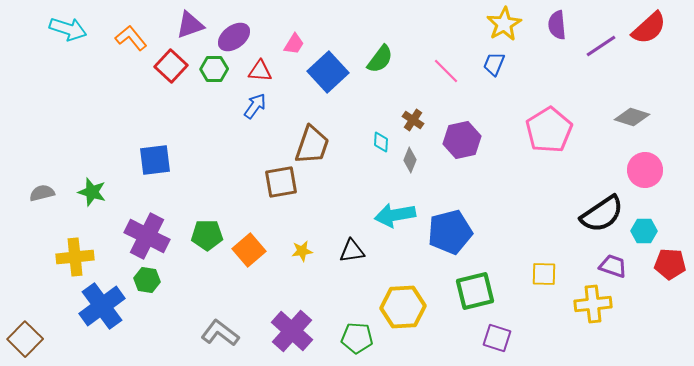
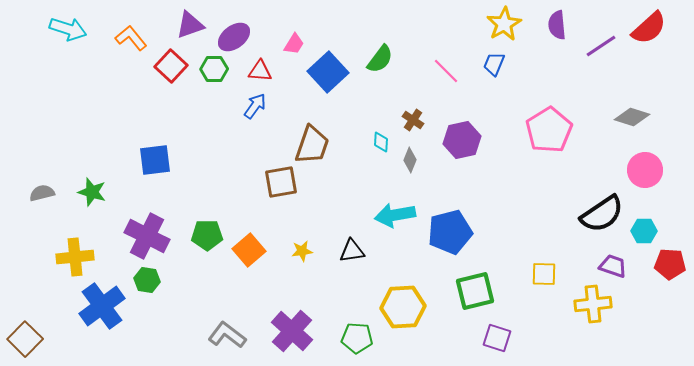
gray L-shape at (220, 333): moved 7 px right, 2 px down
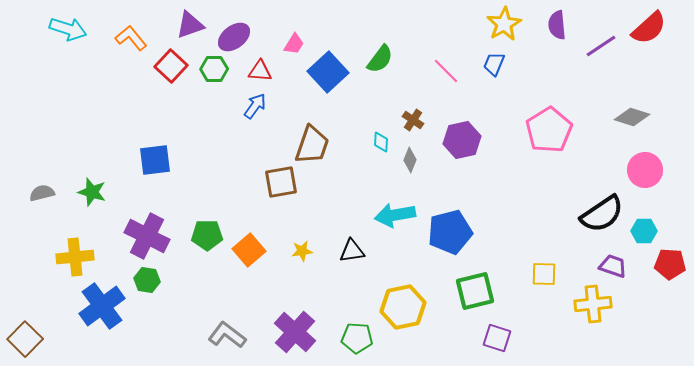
yellow hexagon at (403, 307): rotated 9 degrees counterclockwise
purple cross at (292, 331): moved 3 px right, 1 px down
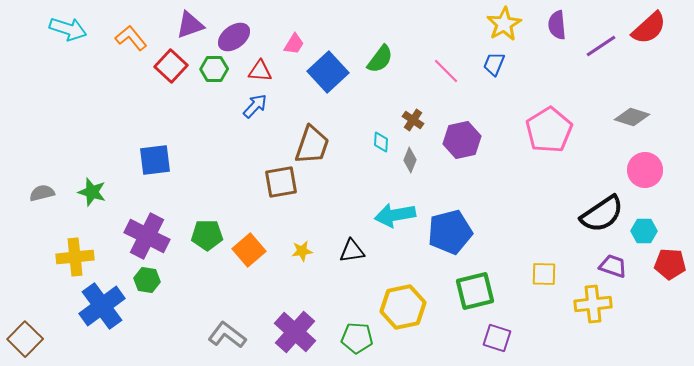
blue arrow at (255, 106): rotated 8 degrees clockwise
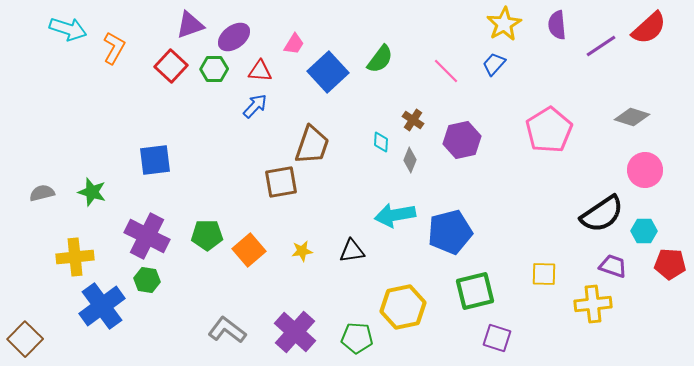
orange L-shape at (131, 38): moved 17 px left, 10 px down; rotated 68 degrees clockwise
blue trapezoid at (494, 64): rotated 20 degrees clockwise
gray L-shape at (227, 335): moved 5 px up
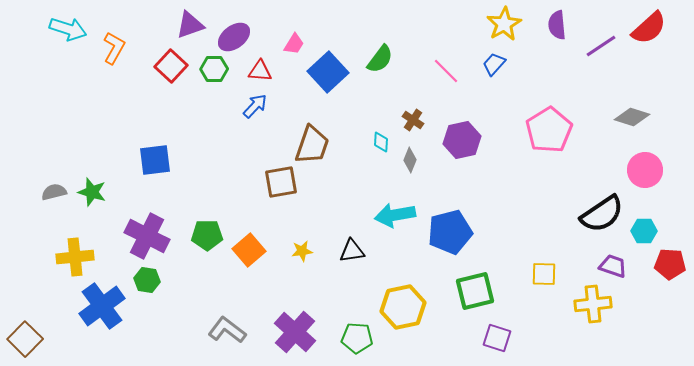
gray semicircle at (42, 193): moved 12 px right, 1 px up
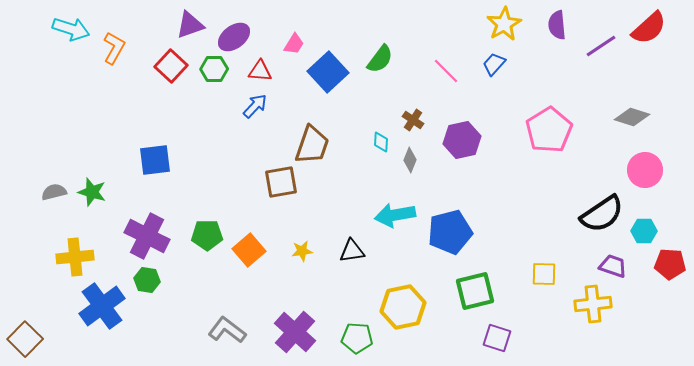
cyan arrow at (68, 29): moved 3 px right
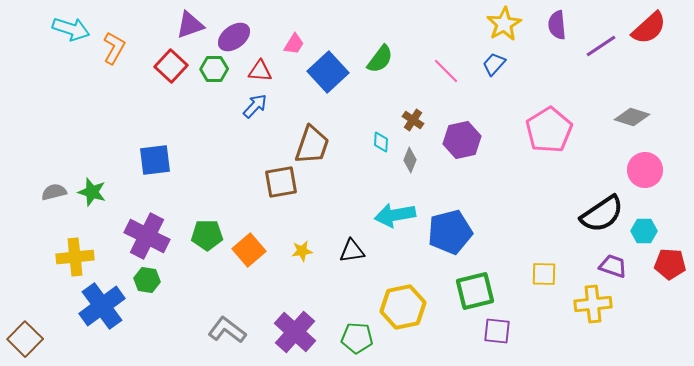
purple square at (497, 338): moved 7 px up; rotated 12 degrees counterclockwise
